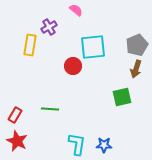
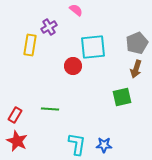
gray pentagon: moved 2 px up
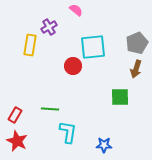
green square: moved 2 px left; rotated 12 degrees clockwise
cyan L-shape: moved 9 px left, 12 px up
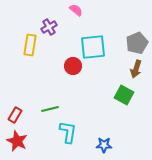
green square: moved 4 px right, 2 px up; rotated 30 degrees clockwise
green line: rotated 18 degrees counterclockwise
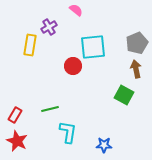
brown arrow: rotated 150 degrees clockwise
